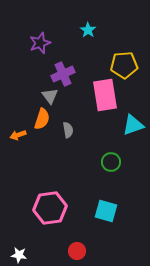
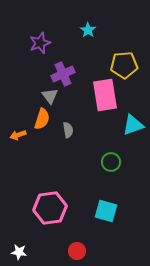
white star: moved 3 px up
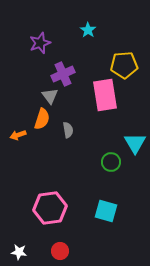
cyan triangle: moved 2 px right, 18 px down; rotated 40 degrees counterclockwise
red circle: moved 17 px left
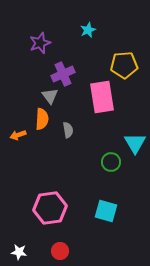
cyan star: rotated 14 degrees clockwise
pink rectangle: moved 3 px left, 2 px down
orange semicircle: rotated 15 degrees counterclockwise
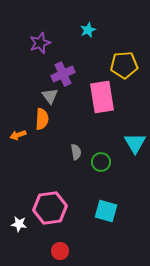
gray semicircle: moved 8 px right, 22 px down
green circle: moved 10 px left
white star: moved 28 px up
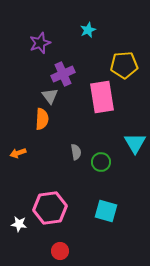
orange arrow: moved 18 px down
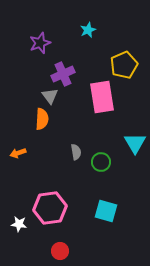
yellow pentagon: rotated 20 degrees counterclockwise
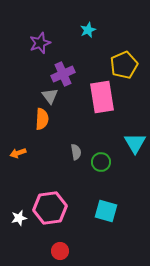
white star: moved 6 px up; rotated 21 degrees counterclockwise
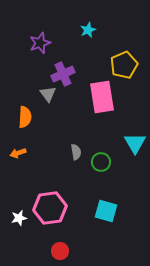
gray triangle: moved 2 px left, 2 px up
orange semicircle: moved 17 px left, 2 px up
